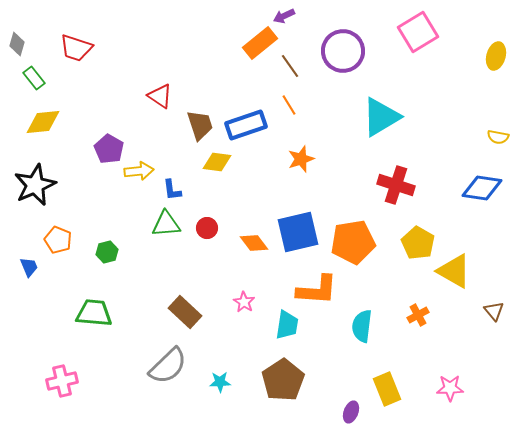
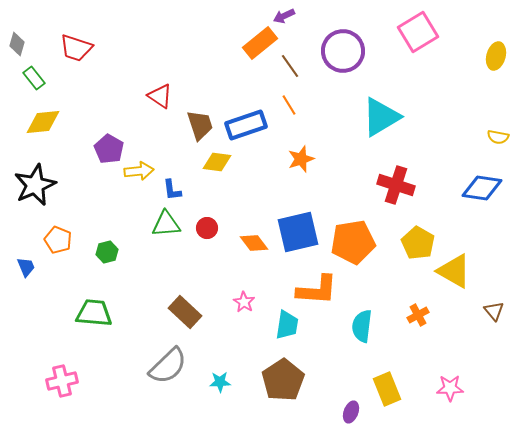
blue trapezoid at (29, 267): moved 3 px left
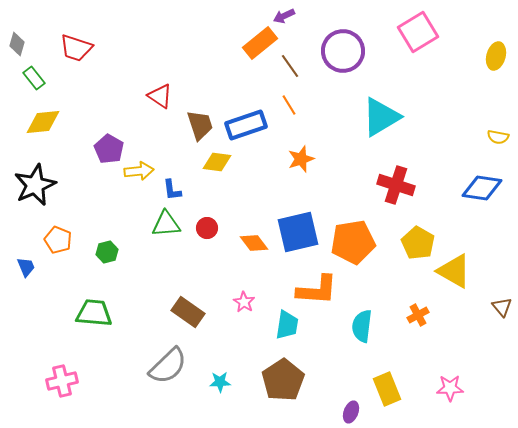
brown triangle at (494, 311): moved 8 px right, 4 px up
brown rectangle at (185, 312): moved 3 px right; rotated 8 degrees counterclockwise
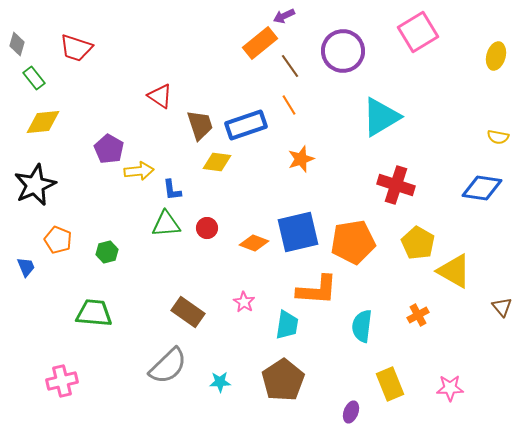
orange diamond at (254, 243): rotated 32 degrees counterclockwise
yellow rectangle at (387, 389): moved 3 px right, 5 px up
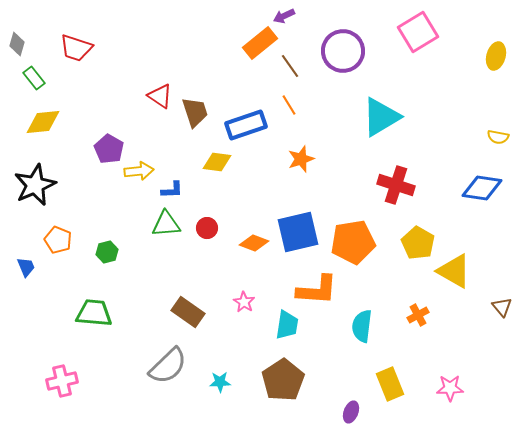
brown trapezoid at (200, 125): moved 5 px left, 13 px up
blue L-shape at (172, 190): rotated 85 degrees counterclockwise
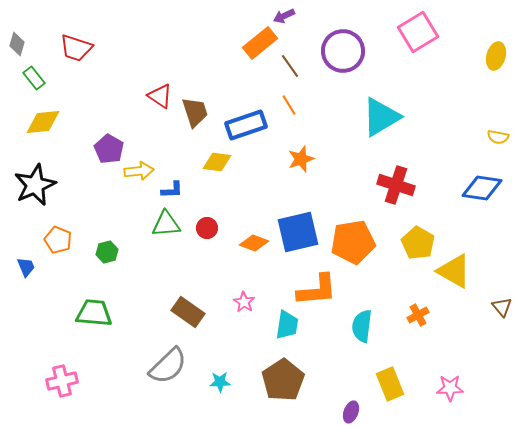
orange L-shape at (317, 290): rotated 9 degrees counterclockwise
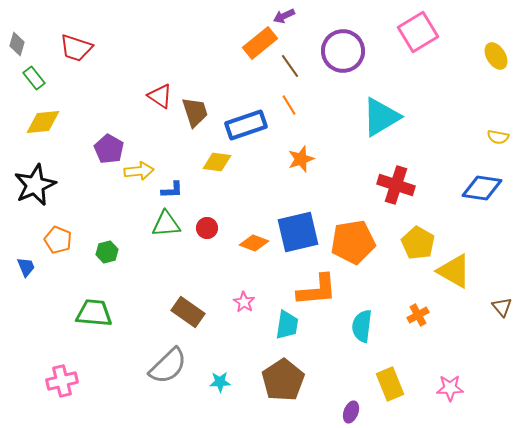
yellow ellipse at (496, 56): rotated 48 degrees counterclockwise
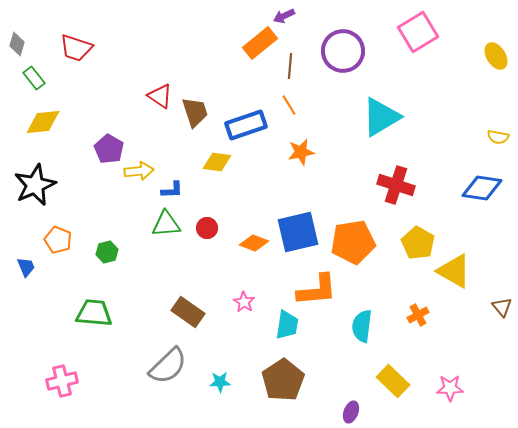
brown line at (290, 66): rotated 40 degrees clockwise
orange star at (301, 159): moved 7 px up; rotated 8 degrees clockwise
yellow rectangle at (390, 384): moved 3 px right, 3 px up; rotated 24 degrees counterclockwise
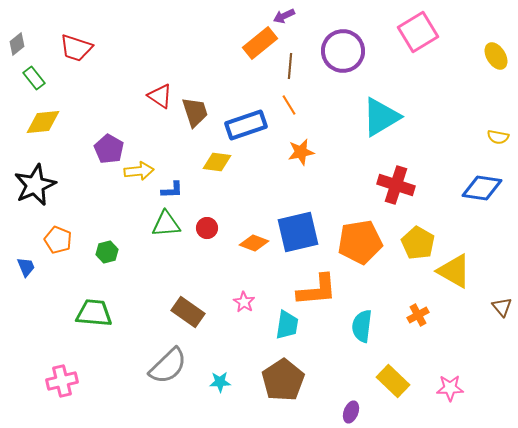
gray diamond at (17, 44): rotated 35 degrees clockwise
orange pentagon at (353, 242): moved 7 px right
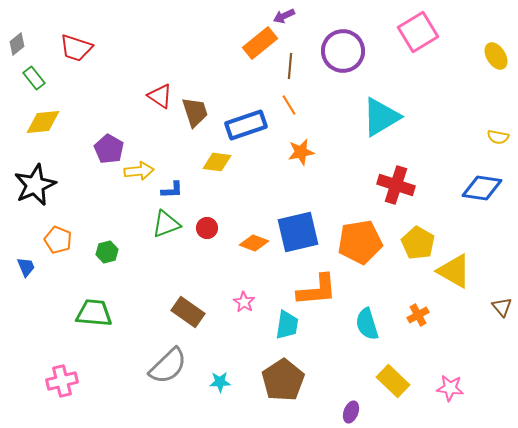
green triangle at (166, 224): rotated 16 degrees counterclockwise
cyan semicircle at (362, 326): moved 5 px right, 2 px up; rotated 24 degrees counterclockwise
pink star at (450, 388): rotated 8 degrees clockwise
